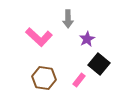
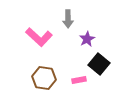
pink rectangle: rotated 40 degrees clockwise
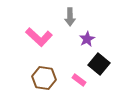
gray arrow: moved 2 px right, 2 px up
pink rectangle: rotated 48 degrees clockwise
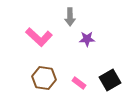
purple star: rotated 28 degrees clockwise
black square: moved 11 px right, 16 px down; rotated 20 degrees clockwise
pink rectangle: moved 3 px down
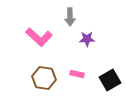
pink rectangle: moved 2 px left, 9 px up; rotated 24 degrees counterclockwise
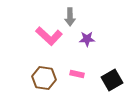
pink L-shape: moved 10 px right, 1 px up
black square: moved 2 px right
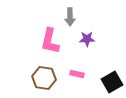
pink L-shape: moved 1 px right, 5 px down; rotated 60 degrees clockwise
black square: moved 2 px down
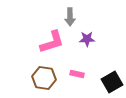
pink L-shape: moved 2 px right, 1 px down; rotated 120 degrees counterclockwise
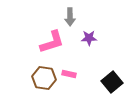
purple star: moved 2 px right, 1 px up
pink rectangle: moved 8 px left
black square: rotated 10 degrees counterclockwise
